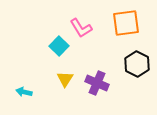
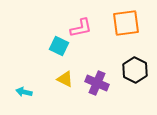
pink L-shape: rotated 70 degrees counterclockwise
cyan square: rotated 18 degrees counterclockwise
black hexagon: moved 2 px left, 6 px down
yellow triangle: rotated 36 degrees counterclockwise
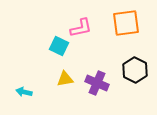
yellow triangle: rotated 36 degrees counterclockwise
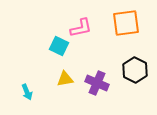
cyan arrow: moved 3 px right; rotated 126 degrees counterclockwise
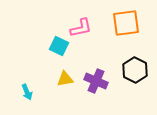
purple cross: moved 1 px left, 2 px up
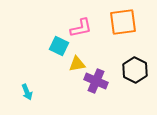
orange square: moved 3 px left, 1 px up
yellow triangle: moved 12 px right, 15 px up
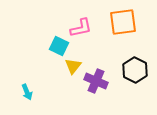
yellow triangle: moved 4 px left, 2 px down; rotated 42 degrees counterclockwise
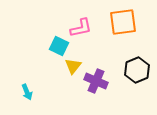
black hexagon: moved 2 px right; rotated 10 degrees clockwise
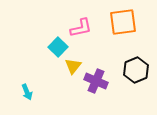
cyan square: moved 1 px left, 1 px down; rotated 18 degrees clockwise
black hexagon: moved 1 px left
